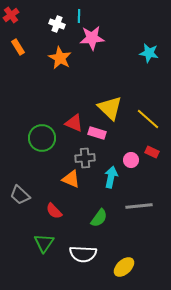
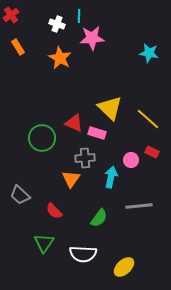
orange triangle: rotated 42 degrees clockwise
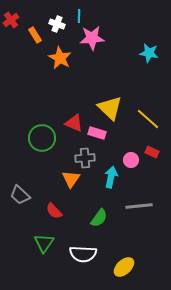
red cross: moved 5 px down
orange rectangle: moved 17 px right, 12 px up
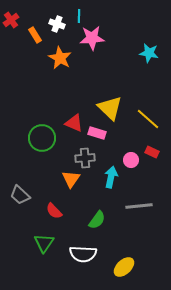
green semicircle: moved 2 px left, 2 px down
